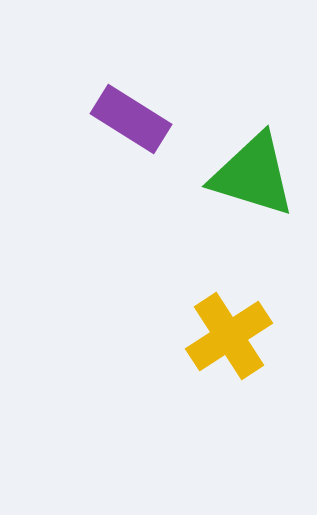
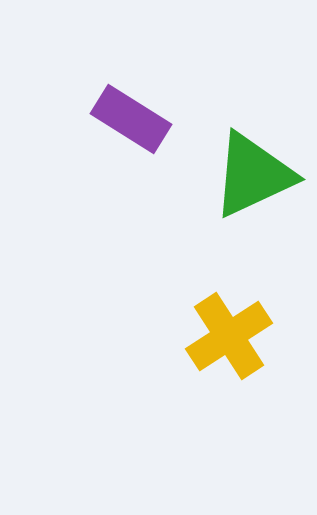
green triangle: rotated 42 degrees counterclockwise
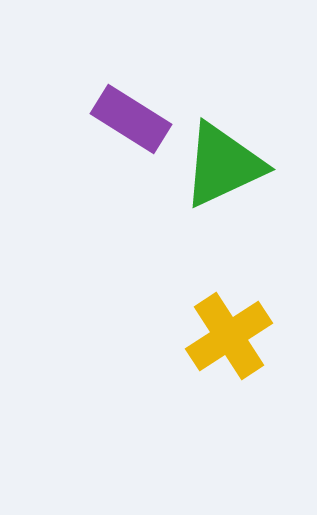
green triangle: moved 30 px left, 10 px up
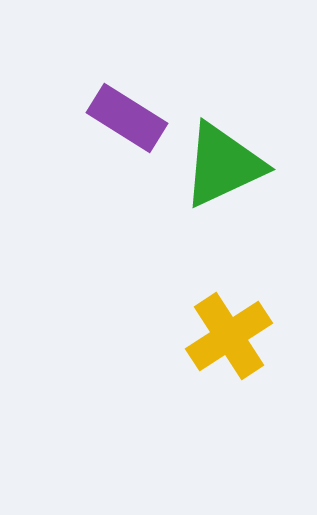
purple rectangle: moved 4 px left, 1 px up
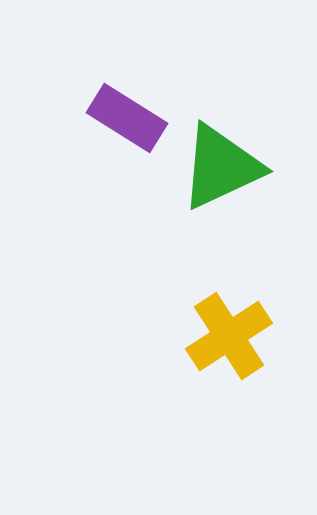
green triangle: moved 2 px left, 2 px down
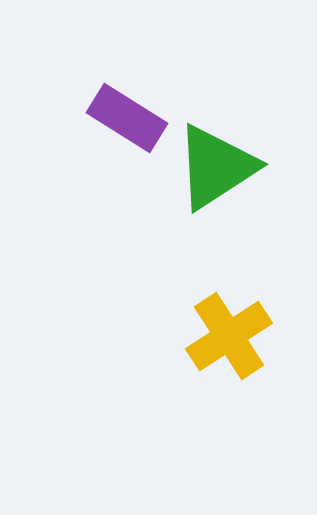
green triangle: moved 5 px left; rotated 8 degrees counterclockwise
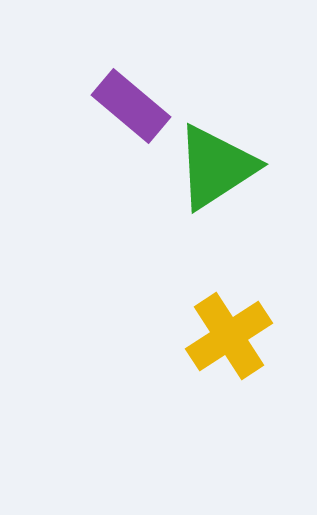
purple rectangle: moved 4 px right, 12 px up; rotated 8 degrees clockwise
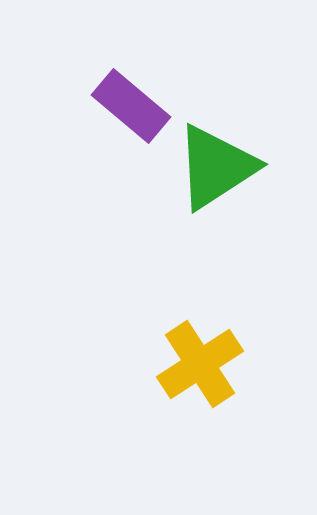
yellow cross: moved 29 px left, 28 px down
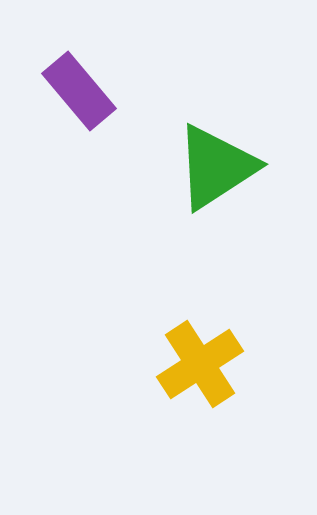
purple rectangle: moved 52 px left, 15 px up; rotated 10 degrees clockwise
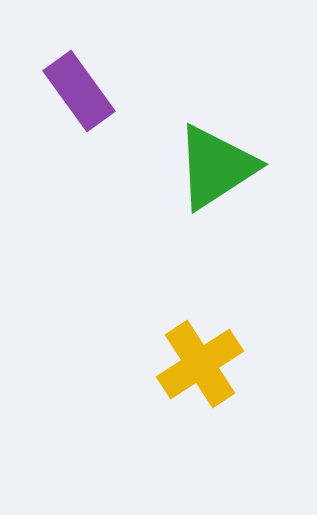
purple rectangle: rotated 4 degrees clockwise
